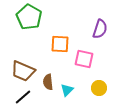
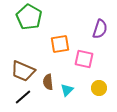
orange square: rotated 12 degrees counterclockwise
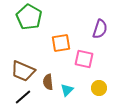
orange square: moved 1 px right, 1 px up
